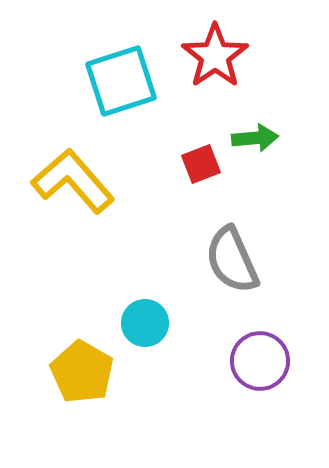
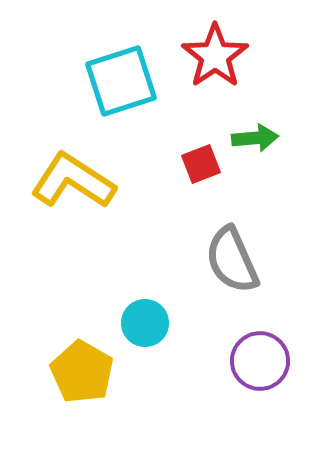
yellow L-shape: rotated 16 degrees counterclockwise
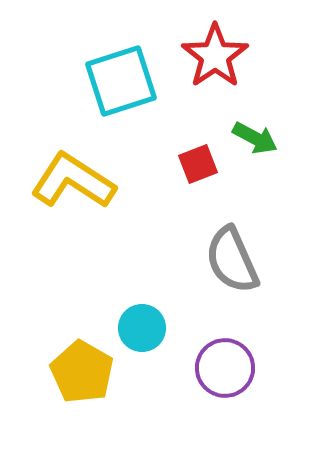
green arrow: rotated 33 degrees clockwise
red square: moved 3 px left
cyan circle: moved 3 px left, 5 px down
purple circle: moved 35 px left, 7 px down
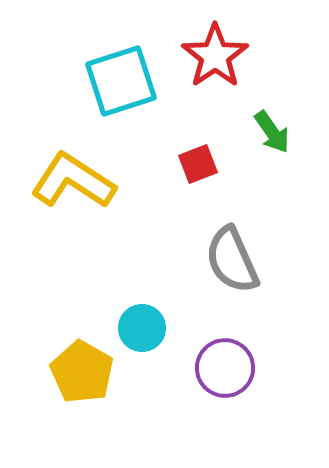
green arrow: moved 17 px right, 6 px up; rotated 27 degrees clockwise
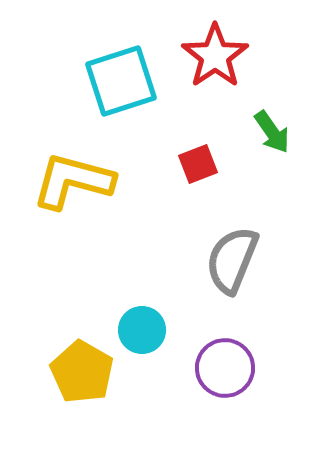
yellow L-shape: rotated 18 degrees counterclockwise
gray semicircle: rotated 46 degrees clockwise
cyan circle: moved 2 px down
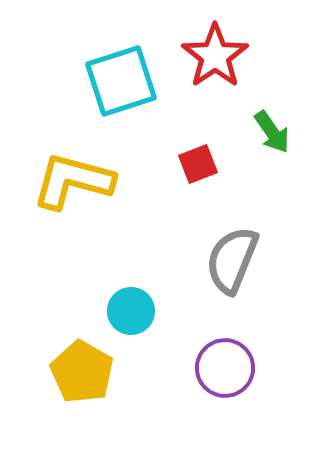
cyan circle: moved 11 px left, 19 px up
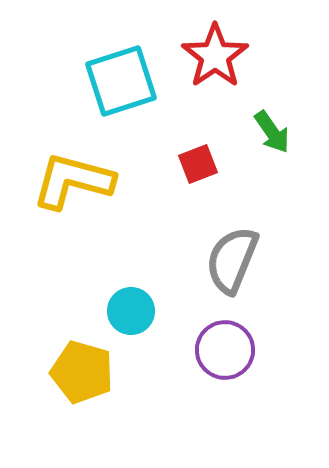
purple circle: moved 18 px up
yellow pentagon: rotated 14 degrees counterclockwise
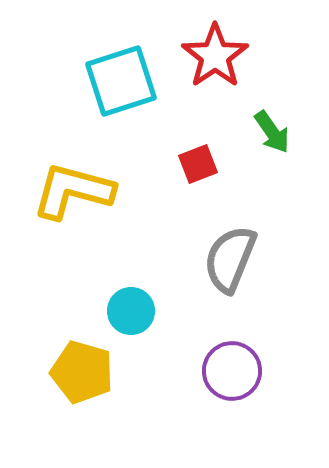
yellow L-shape: moved 10 px down
gray semicircle: moved 2 px left, 1 px up
purple circle: moved 7 px right, 21 px down
